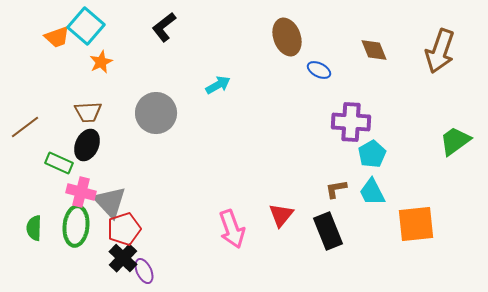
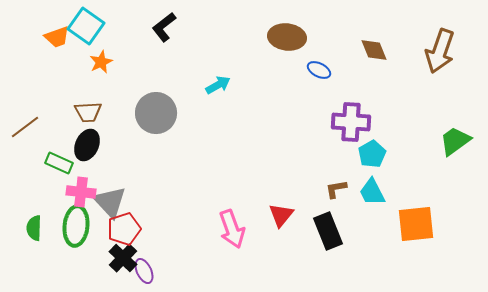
cyan square: rotated 6 degrees counterclockwise
brown ellipse: rotated 63 degrees counterclockwise
pink cross: rotated 8 degrees counterclockwise
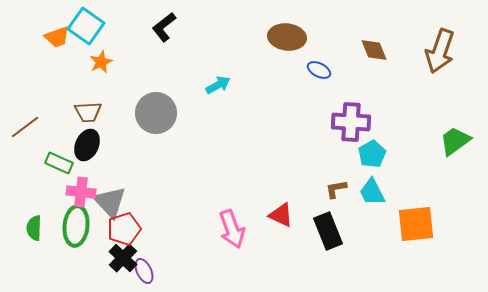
red triangle: rotated 44 degrees counterclockwise
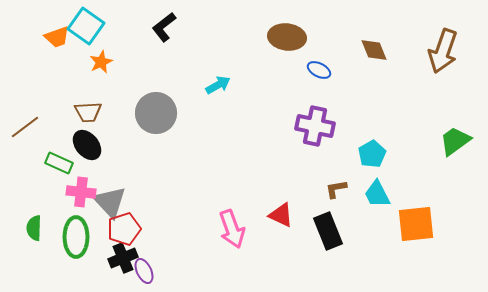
brown arrow: moved 3 px right
purple cross: moved 36 px left, 4 px down; rotated 9 degrees clockwise
black ellipse: rotated 64 degrees counterclockwise
cyan trapezoid: moved 5 px right, 2 px down
green ellipse: moved 11 px down; rotated 6 degrees counterclockwise
black cross: rotated 24 degrees clockwise
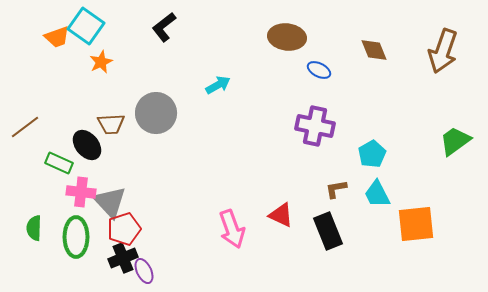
brown trapezoid: moved 23 px right, 12 px down
